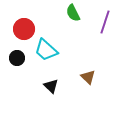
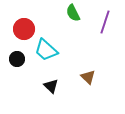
black circle: moved 1 px down
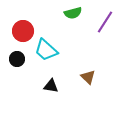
green semicircle: rotated 78 degrees counterclockwise
purple line: rotated 15 degrees clockwise
red circle: moved 1 px left, 2 px down
black triangle: rotated 35 degrees counterclockwise
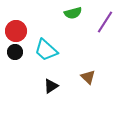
red circle: moved 7 px left
black circle: moved 2 px left, 7 px up
black triangle: rotated 42 degrees counterclockwise
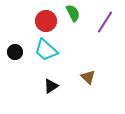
green semicircle: rotated 102 degrees counterclockwise
red circle: moved 30 px right, 10 px up
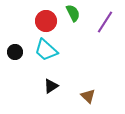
brown triangle: moved 19 px down
